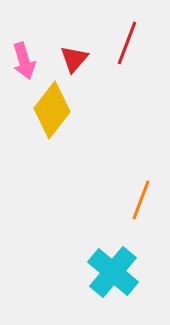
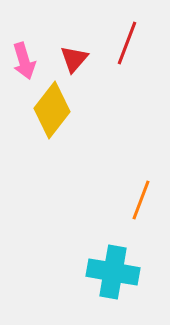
cyan cross: rotated 30 degrees counterclockwise
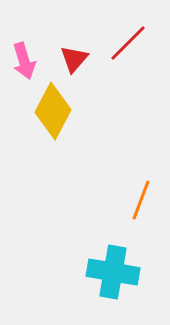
red line: moved 1 px right; rotated 24 degrees clockwise
yellow diamond: moved 1 px right, 1 px down; rotated 10 degrees counterclockwise
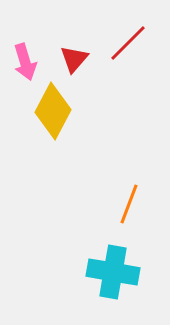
pink arrow: moved 1 px right, 1 px down
orange line: moved 12 px left, 4 px down
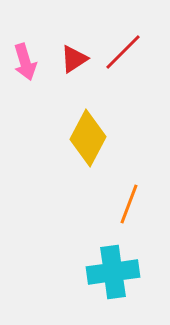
red line: moved 5 px left, 9 px down
red triangle: rotated 16 degrees clockwise
yellow diamond: moved 35 px right, 27 px down
cyan cross: rotated 18 degrees counterclockwise
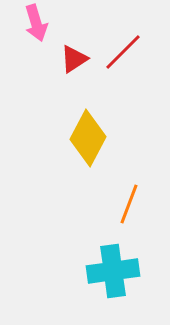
pink arrow: moved 11 px right, 39 px up
cyan cross: moved 1 px up
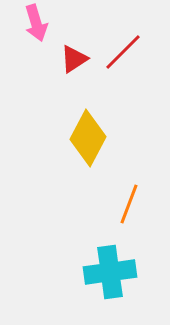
cyan cross: moved 3 px left, 1 px down
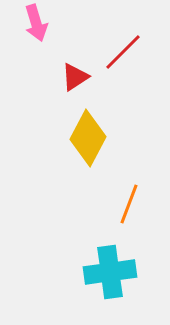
red triangle: moved 1 px right, 18 px down
